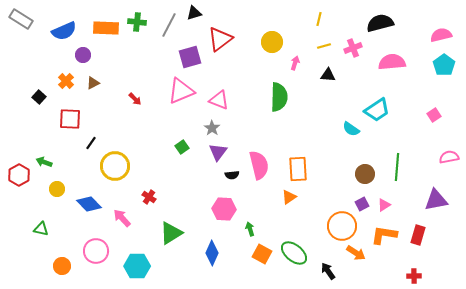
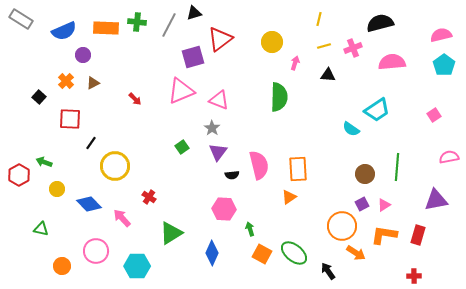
purple square at (190, 57): moved 3 px right
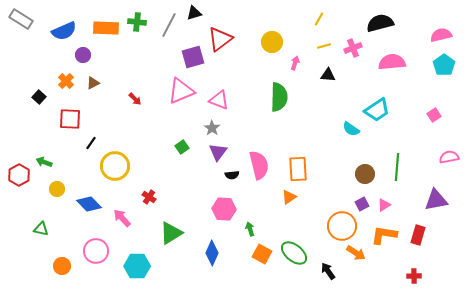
yellow line at (319, 19): rotated 16 degrees clockwise
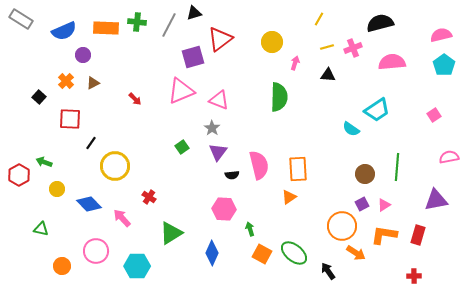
yellow line at (324, 46): moved 3 px right, 1 px down
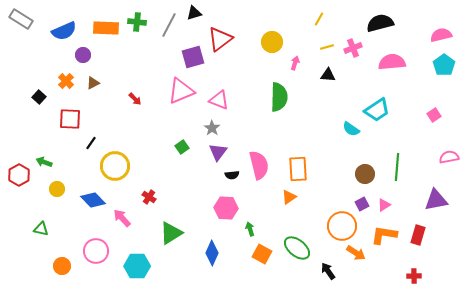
blue diamond at (89, 204): moved 4 px right, 4 px up
pink hexagon at (224, 209): moved 2 px right, 1 px up
green ellipse at (294, 253): moved 3 px right, 5 px up
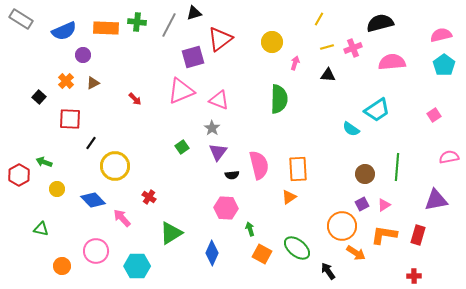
green semicircle at (279, 97): moved 2 px down
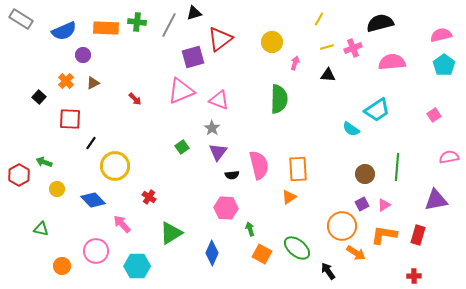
pink arrow at (122, 218): moved 6 px down
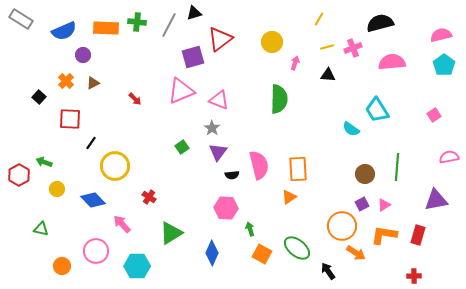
cyan trapezoid at (377, 110): rotated 92 degrees clockwise
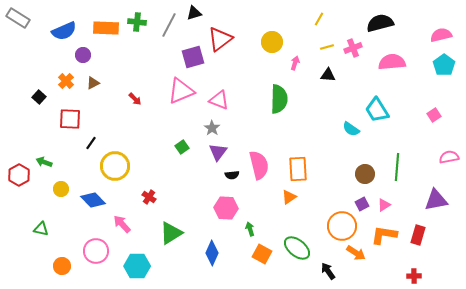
gray rectangle at (21, 19): moved 3 px left, 1 px up
yellow circle at (57, 189): moved 4 px right
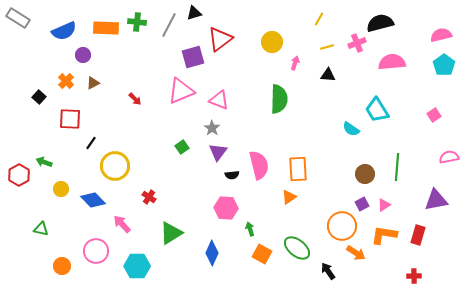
pink cross at (353, 48): moved 4 px right, 5 px up
